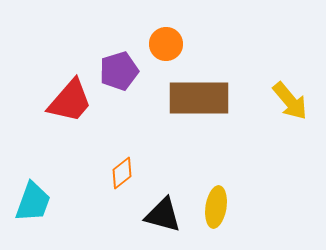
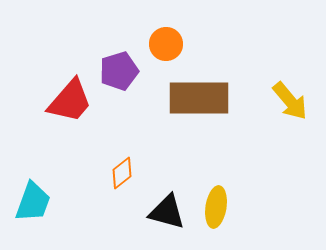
black triangle: moved 4 px right, 3 px up
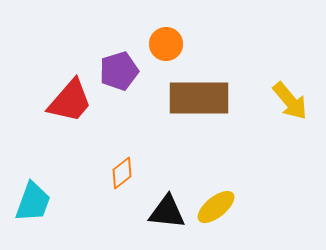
yellow ellipse: rotated 42 degrees clockwise
black triangle: rotated 9 degrees counterclockwise
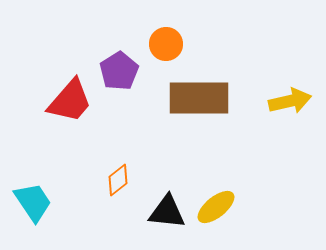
purple pentagon: rotated 15 degrees counterclockwise
yellow arrow: rotated 63 degrees counterclockwise
orange diamond: moved 4 px left, 7 px down
cyan trapezoid: rotated 54 degrees counterclockwise
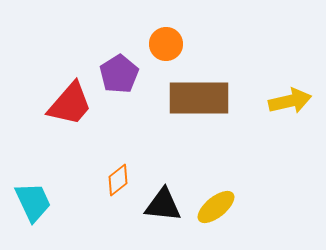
purple pentagon: moved 3 px down
red trapezoid: moved 3 px down
cyan trapezoid: rotated 9 degrees clockwise
black triangle: moved 4 px left, 7 px up
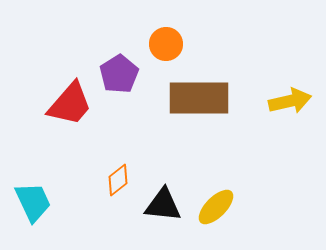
yellow ellipse: rotated 6 degrees counterclockwise
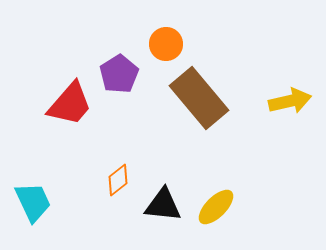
brown rectangle: rotated 50 degrees clockwise
